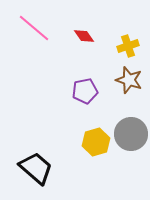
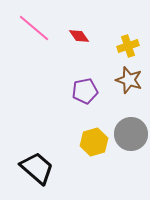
red diamond: moved 5 px left
yellow hexagon: moved 2 px left
black trapezoid: moved 1 px right
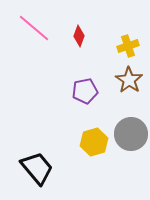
red diamond: rotated 55 degrees clockwise
brown star: rotated 16 degrees clockwise
black trapezoid: rotated 9 degrees clockwise
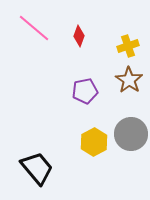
yellow hexagon: rotated 12 degrees counterclockwise
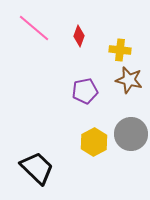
yellow cross: moved 8 px left, 4 px down; rotated 25 degrees clockwise
brown star: rotated 20 degrees counterclockwise
black trapezoid: rotated 6 degrees counterclockwise
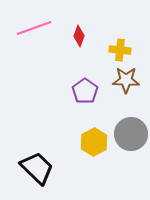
pink line: rotated 60 degrees counterclockwise
brown star: moved 3 px left; rotated 12 degrees counterclockwise
purple pentagon: rotated 25 degrees counterclockwise
